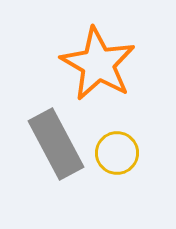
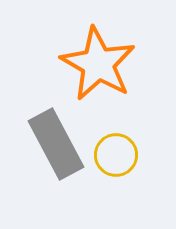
yellow circle: moved 1 px left, 2 px down
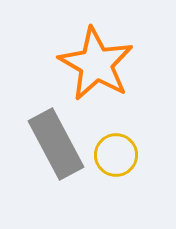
orange star: moved 2 px left
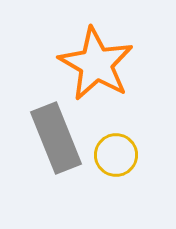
gray rectangle: moved 6 px up; rotated 6 degrees clockwise
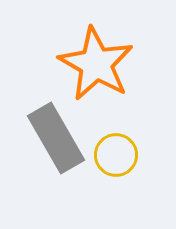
gray rectangle: rotated 8 degrees counterclockwise
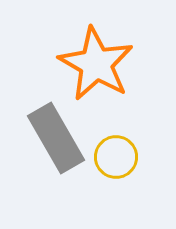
yellow circle: moved 2 px down
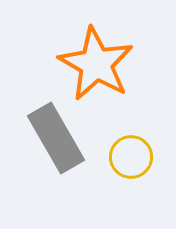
yellow circle: moved 15 px right
